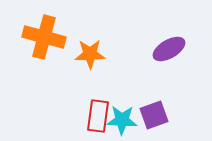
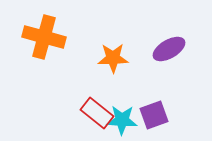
orange star: moved 23 px right, 4 px down
red rectangle: moved 1 px left, 3 px up; rotated 60 degrees counterclockwise
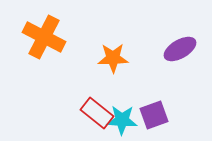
orange cross: rotated 12 degrees clockwise
purple ellipse: moved 11 px right
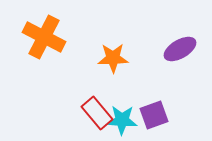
red rectangle: rotated 12 degrees clockwise
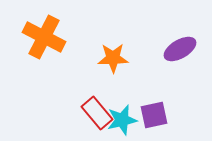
purple square: rotated 8 degrees clockwise
cyan star: rotated 16 degrees counterclockwise
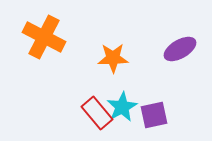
cyan star: moved 13 px up; rotated 16 degrees counterclockwise
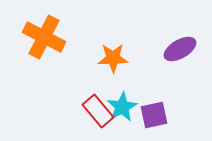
red rectangle: moved 1 px right, 2 px up
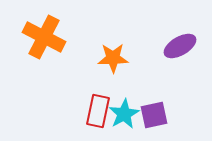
purple ellipse: moved 3 px up
cyan star: moved 2 px right, 7 px down
red rectangle: rotated 52 degrees clockwise
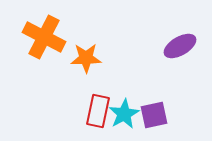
orange star: moved 27 px left
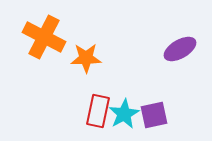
purple ellipse: moved 3 px down
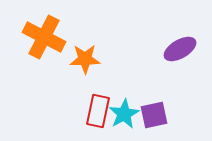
orange star: moved 1 px left, 1 px down
